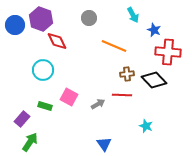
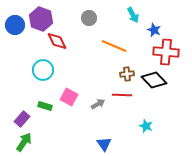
red cross: moved 2 px left
green arrow: moved 6 px left
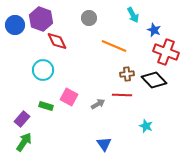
red cross: rotated 15 degrees clockwise
green rectangle: moved 1 px right
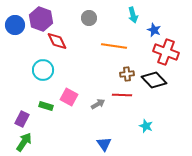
cyan arrow: rotated 14 degrees clockwise
orange line: rotated 15 degrees counterclockwise
purple rectangle: rotated 14 degrees counterclockwise
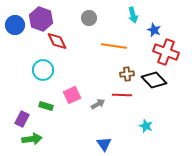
pink square: moved 3 px right, 2 px up; rotated 36 degrees clockwise
green arrow: moved 8 px right, 3 px up; rotated 48 degrees clockwise
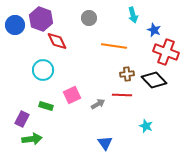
blue triangle: moved 1 px right, 1 px up
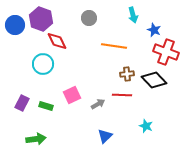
cyan circle: moved 6 px up
purple rectangle: moved 16 px up
green arrow: moved 4 px right
blue triangle: moved 7 px up; rotated 21 degrees clockwise
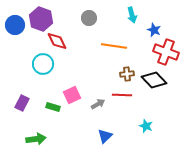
cyan arrow: moved 1 px left
green rectangle: moved 7 px right, 1 px down
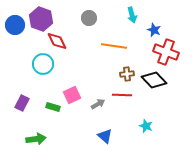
blue triangle: rotated 35 degrees counterclockwise
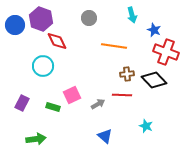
cyan circle: moved 2 px down
